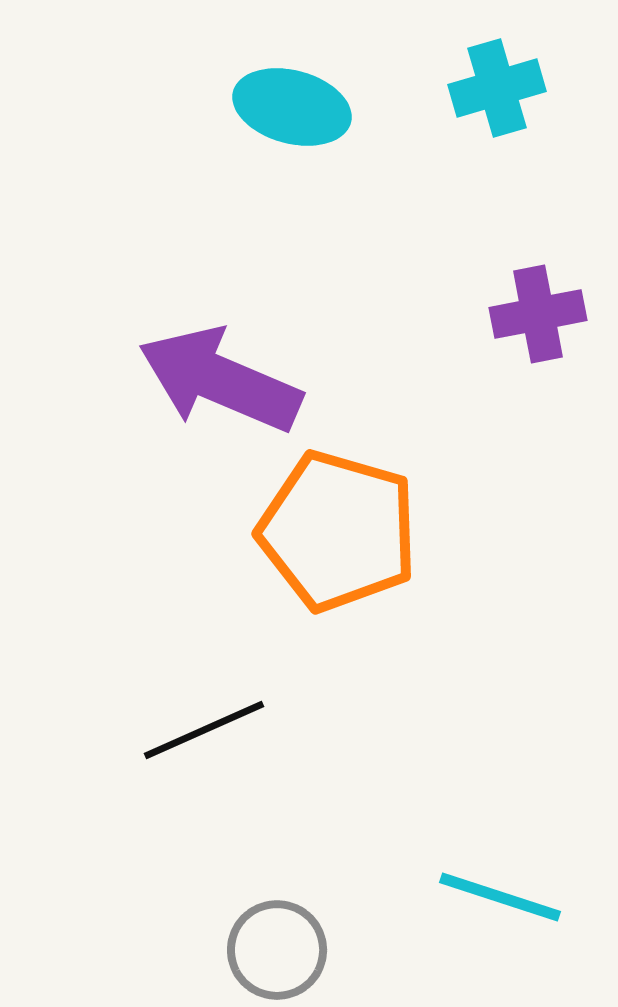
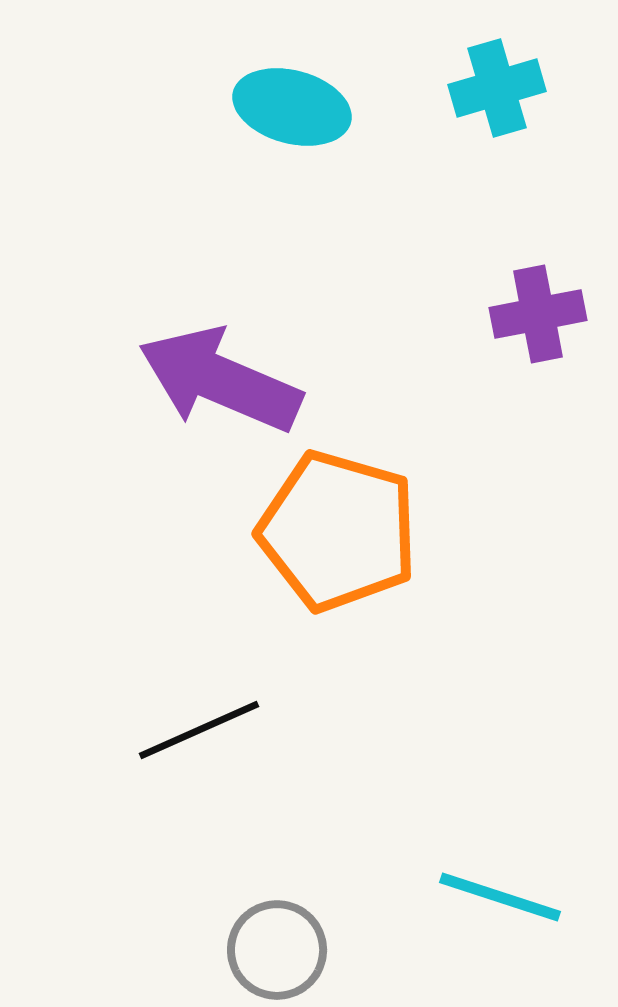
black line: moved 5 px left
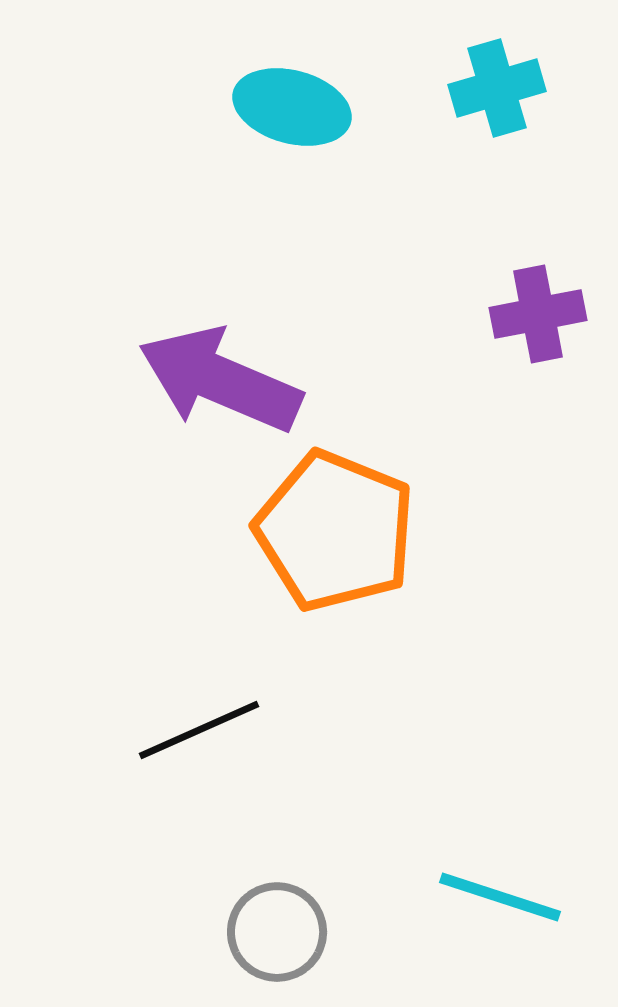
orange pentagon: moved 3 px left; rotated 6 degrees clockwise
gray circle: moved 18 px up
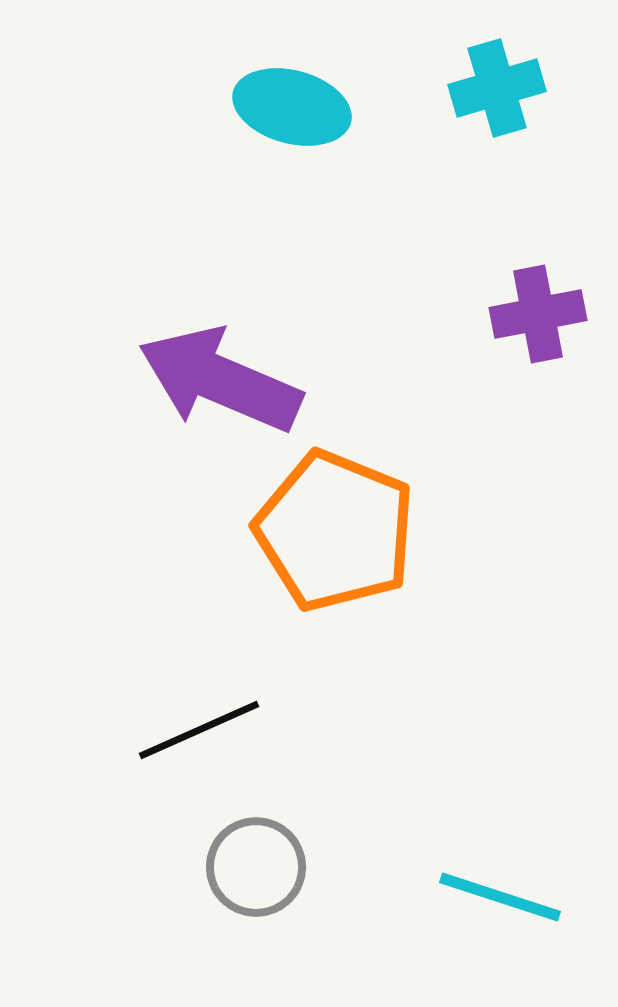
gray circle: moved 21 px left, 65 px up
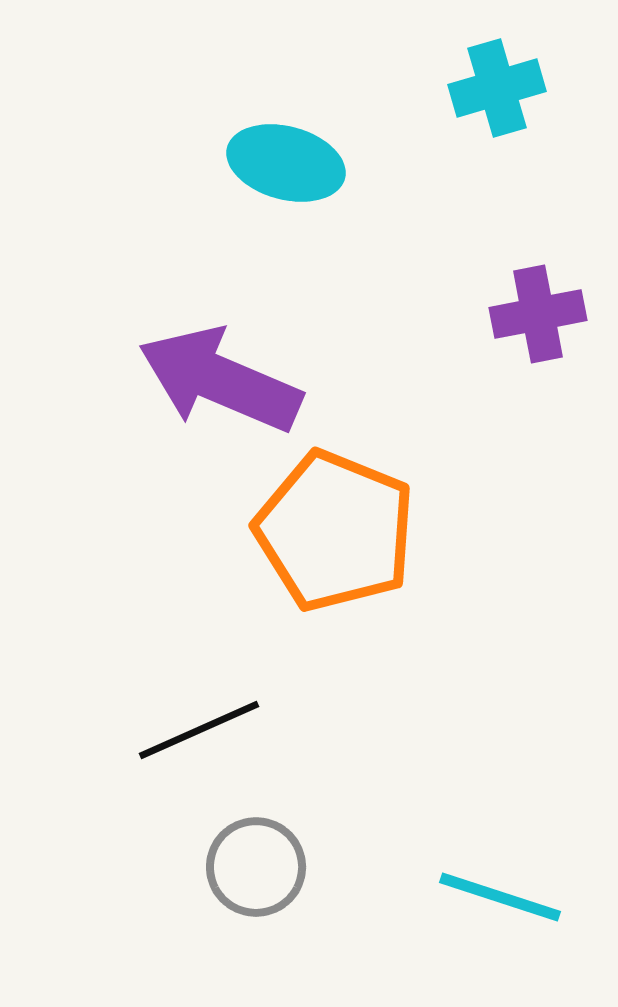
cyan ellipse: moved 6 px left, 56 px down
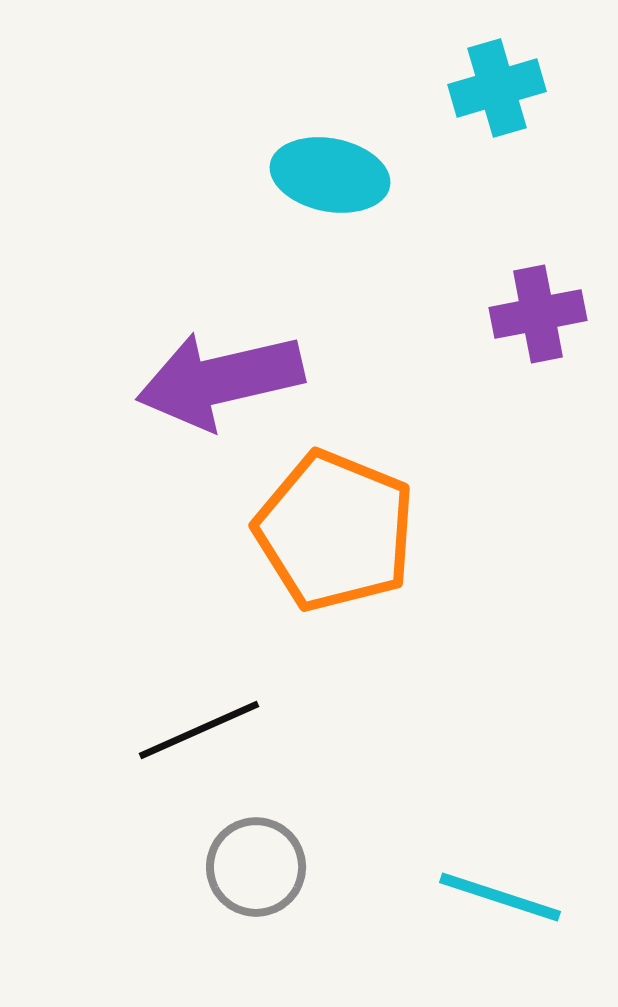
cyan ellipse: moved 44 px right, 12 px down; rotated 4 degrees counterclockwise
purple arrow: rotated 36 degrees counterclockwise
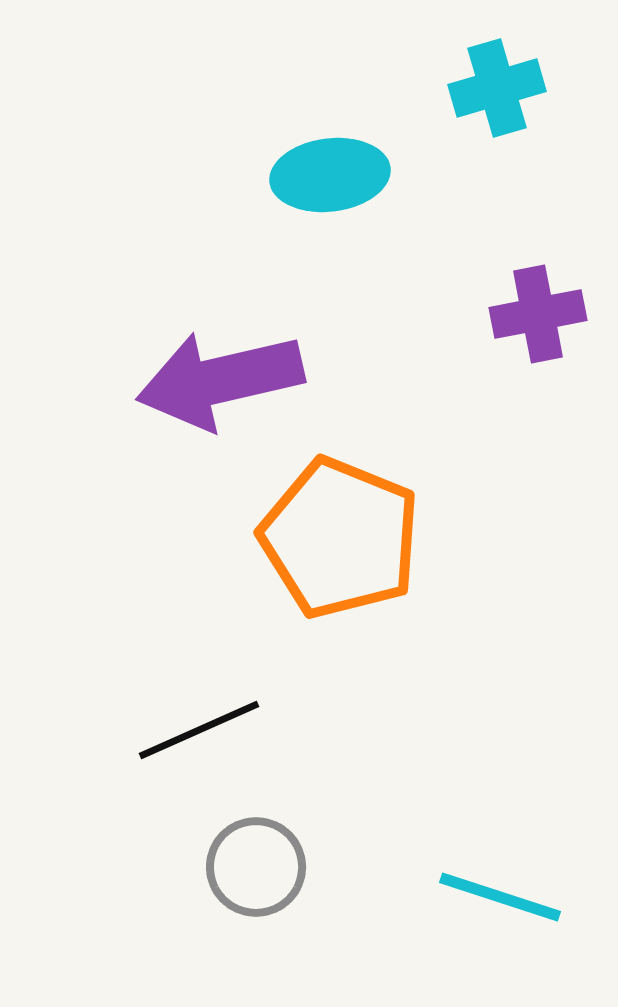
cyan ellipse: rotated 18 degrees counterclockwise
orange pentagon: moved 5 px right, 7 px down
